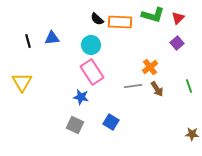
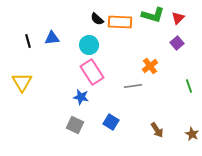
cyan circle: moved 2 px left
orange cross: moved 1 px up
brown arrow: moved 41 px down
brown star: rotated 24 degrees clockwise
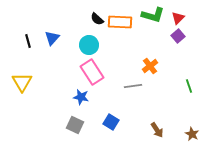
blue triangle: rotated 42 degrees counterclockwise
purple square: moved 1 px right, 7 px up
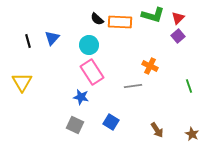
orange cross: rotated 28 degrees counterclockwise
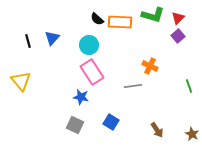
yellow triangle: moved 1 px left, 1 px up; rotated 10 degrees counterclockwise
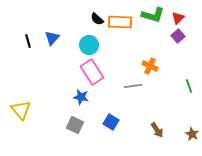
yellow triangle: moved 29 px down
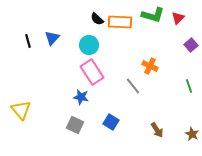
purple square: moved 13 px right, 9 px down
gray line: rotated 60 degrees clockwise
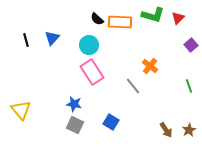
black line: moved 2 px left, 1 px up
orange cross: rotated 14 degrees clockwise
blue star: moved 7 px left, 7 px down
brown arrow: moved 9 px right
brown star: moved 3 px left, 4 px up; rotated 16 degrees clockwise
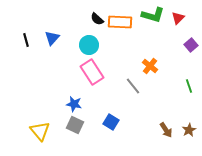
yellow triangle: moved 19 px right, 21 px down
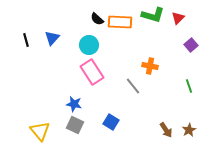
orange cross: rotated 28 degrees counterclockwise
